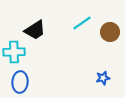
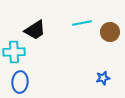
cyan line: rotated 24 degrees clockwise
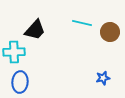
cyan line: rotated 24 degrees clockwise
black trapezoid: rotated 15 degrees counterclockwise
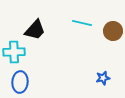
brown circle: moved 3 px right, 1 px up
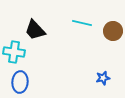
black trapezoid: rotated 95 degrees clockwise
cyan cross: rotated 10 degrees clockwise
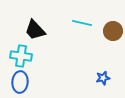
cyan cross: moved 7 px right, 4 px down
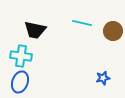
black trapezoid: rotated 35 degrees counterclockwise
blue ellipse: rotated 15 degrees clockwise
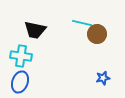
brown circle: moved 16 px left, 3 px down
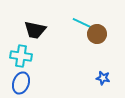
cyan line: rotated 12 degrees clockwise
blue star: rotated 24 degrees clockwise
blue ellipse: moved 1 px right, 1 px down
